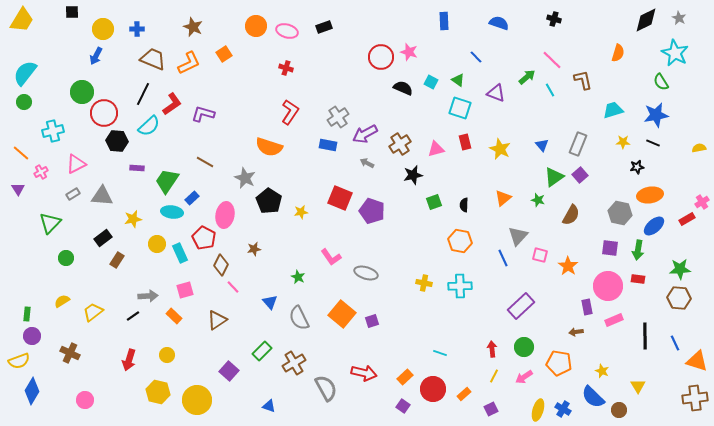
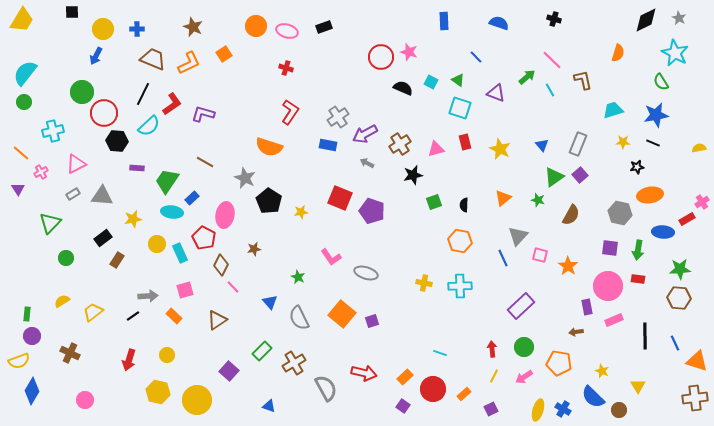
blue ellipse at (654, 226): moved 9 px right, 6 px down; rotated 45 degrees clockwise
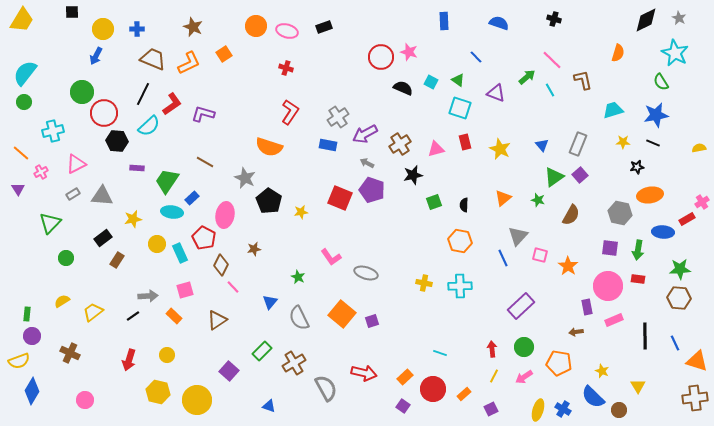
purple pentagon at (372, 211): moved 21 px up
blue triangle at (270, 302): rotated 21 degrees clockwise
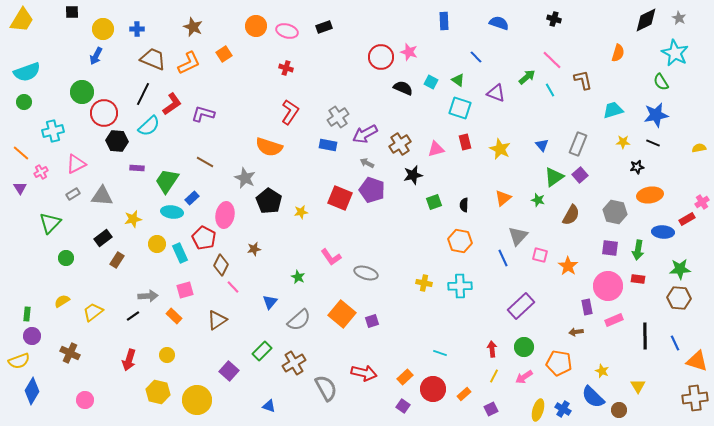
cyan semicircle at (25, 73): moved 2 px right, 1 px up; rotated 148 degrees counterclockwise
purple triangle at (18, 189): moved 2 px right, 1 px up
gray hexagon at (620, 213): moved 5 px left, 1 px up
gray semicircle at (299, 318): moved 2 px down; rotated 105 degrees counterclockwise
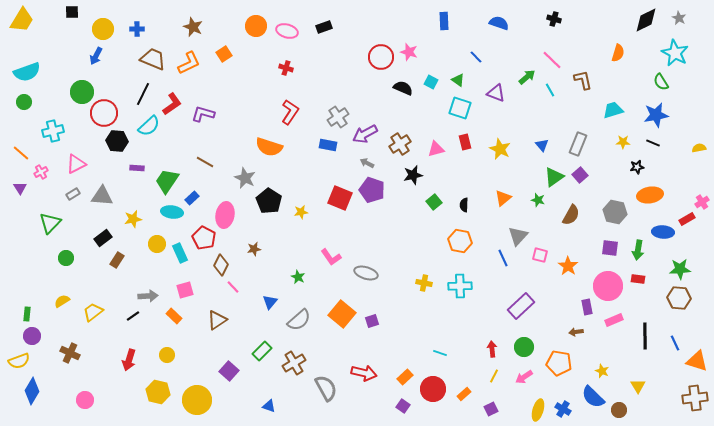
green square at (434, 202): rotated 21 degrees counterclockwise
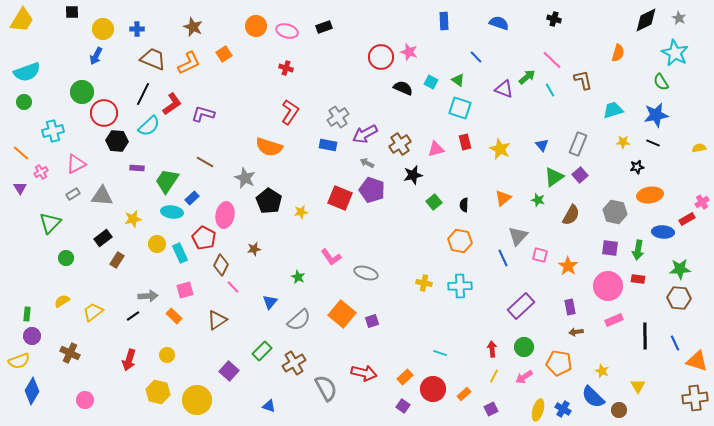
purple triangle at (496, 93): moved 8 px right, 4 px up
purple rectangle at (587, 307): moved 17 px left
